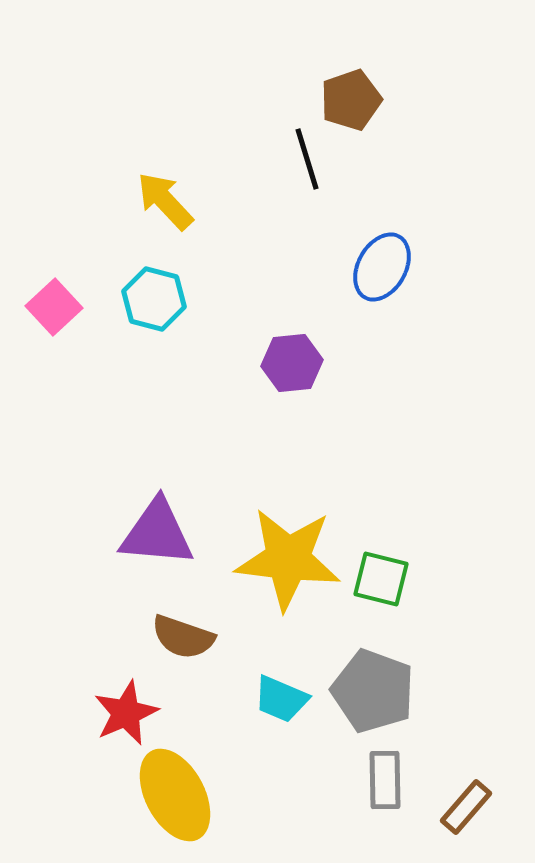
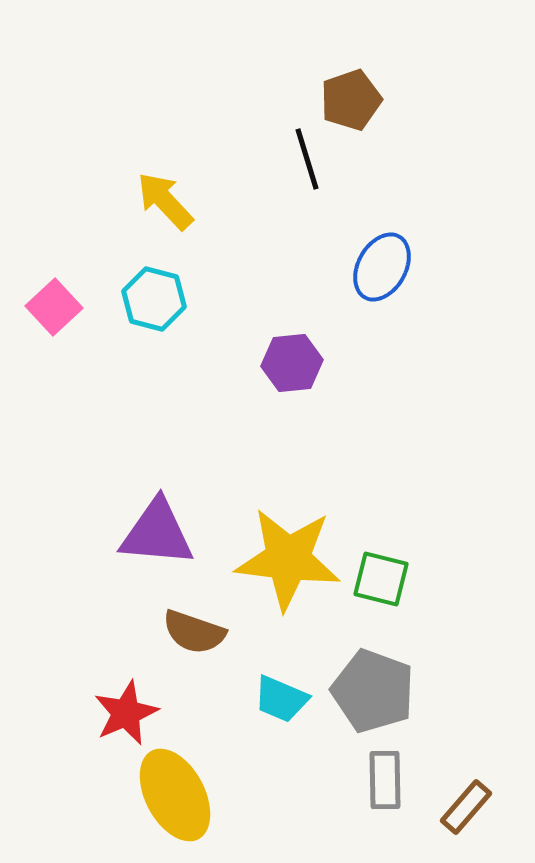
brown semicircle: moved 11 px right, 5 px up
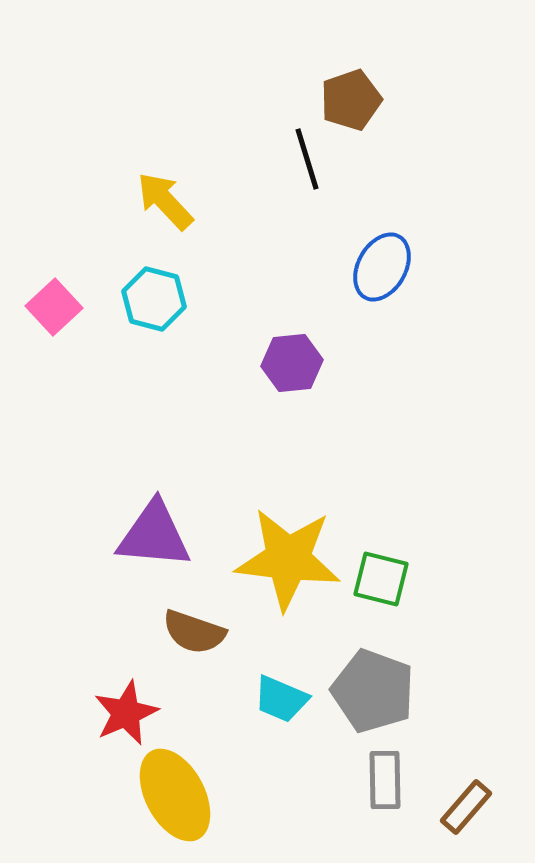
purple triangle: moved 3 px left, 2 px down
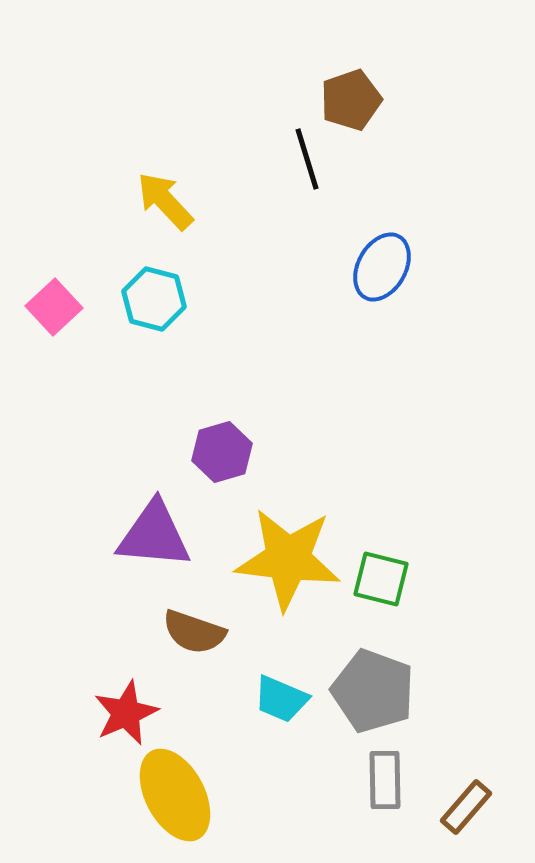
purple hexagon: moved 70 px left, 89 px down; rotated 10 degrees counterclockwise
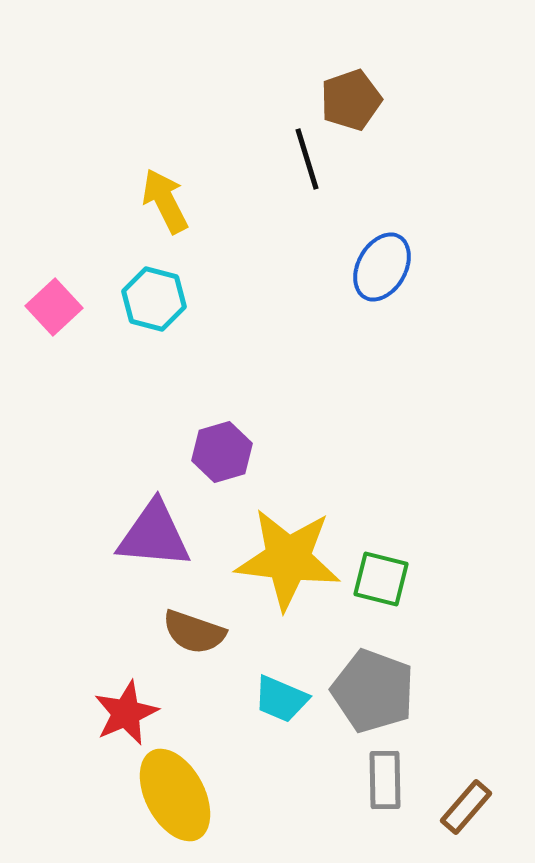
yellow arrow: rotated 16 degrees clockwise
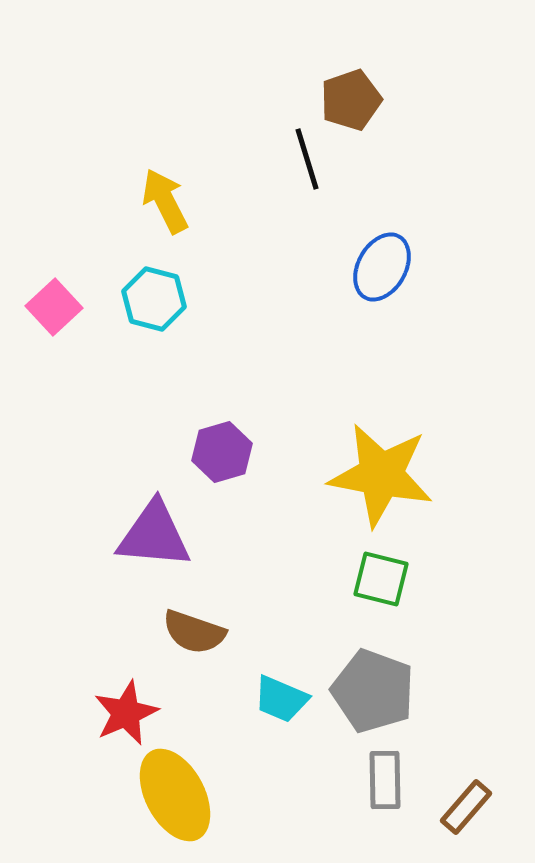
yellow star: moved 93 px right, 84 px up; rotated 4 degrees clockwise
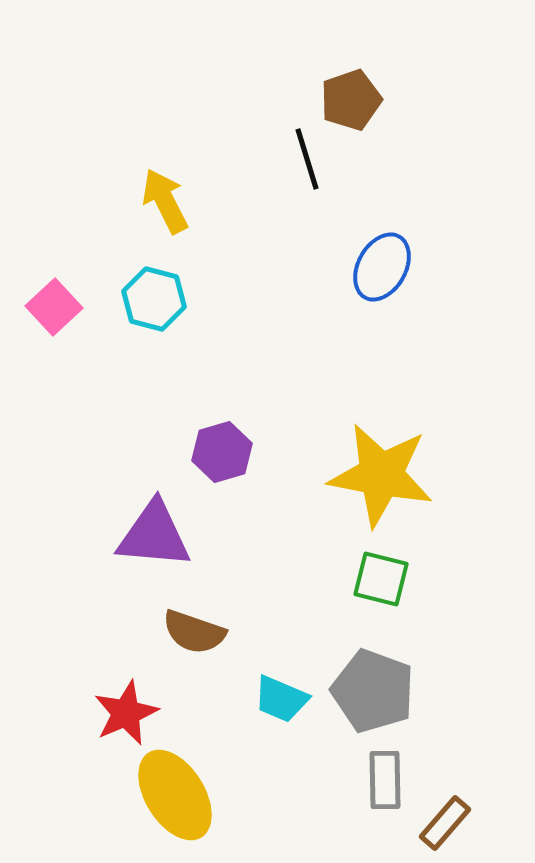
yellow ellipse: rotated 4 degrees counterclockwise
brown rectangle: moved 21 px left, 16 px down
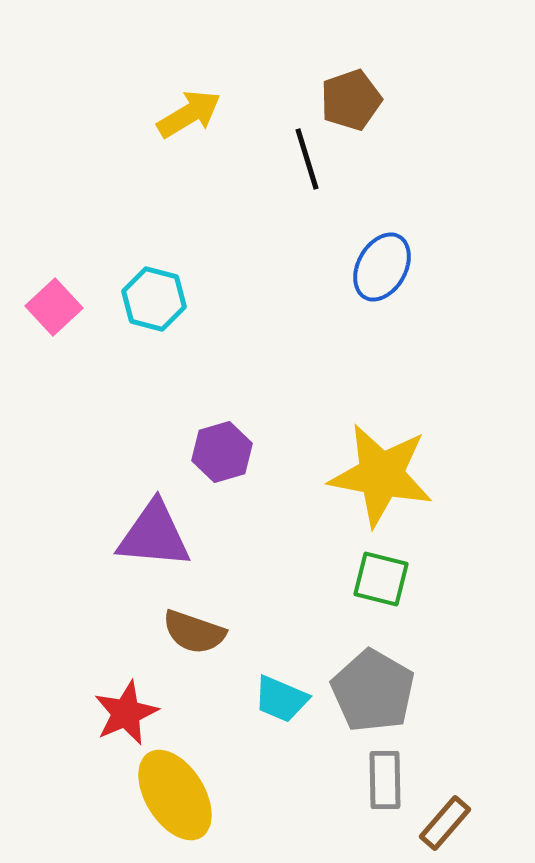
yellow arrow: moved 24 px right, 87 px up; rotated 86 degrees clockwise
gray pentagon: rotated 10 degrees clockwise
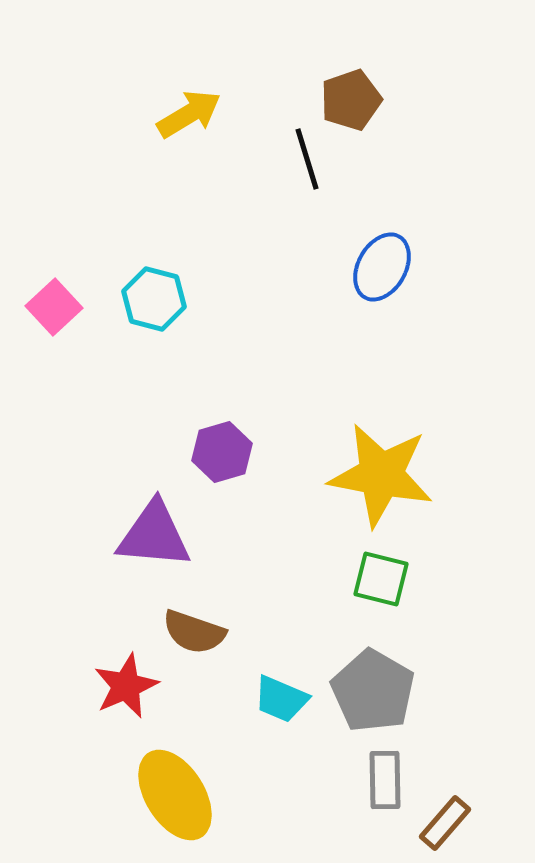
red star: moved 27 px up
